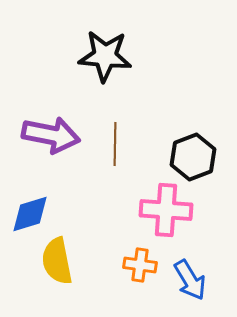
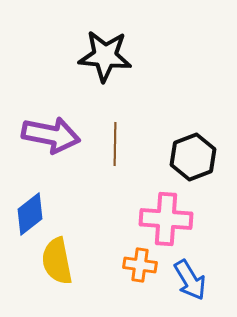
pink cross: moved 9 px down
blue diamond: rotated 21 degrees counterclockwise
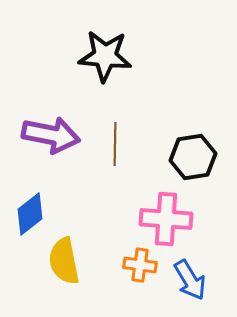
black hexagon: rotated 12 degrees clockwise
yellow semicircle: moved 7 px right
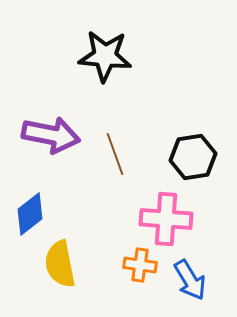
brown line: moved 10 px down; rotated 21 degrees counterclockwise
yellow semicircle: moved 4 px left, 3 px down
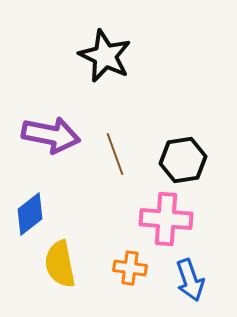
black star: rotated 20 degrees clockwise
black hexagon: moved 10 px left, 3 px down
orange cross: moved 10 px left, 3 px down
blue arrow: rotated 12 degrees clockwise
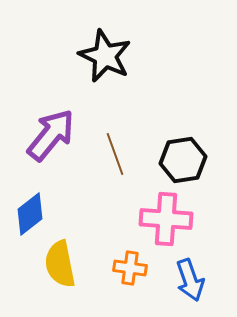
purple arrow: rotated 62 degrees counterclockwise
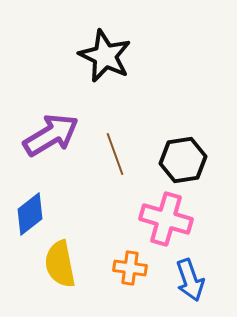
purple arrow: rotated 20 degrees clockwise
pink cross: rotated 12 degrees clockwise
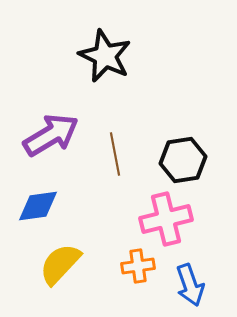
brown line: rotated 9 degrees clockwise
blue diamond: moved 8 px right, 8 px up; rotated 30 degrees clockwise
pink cross: rotated 30 degrees counterclockwise
yellow semicircle: rotated 54 degrees clockwise
orange cross: moved 8 px right, 2 px up; rotated 16 degrees counterclockwise
blue arrow: moved 5 px down
